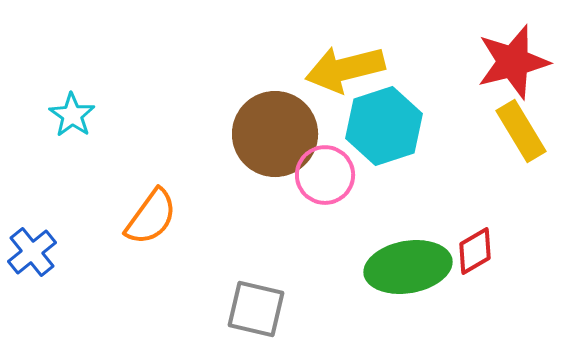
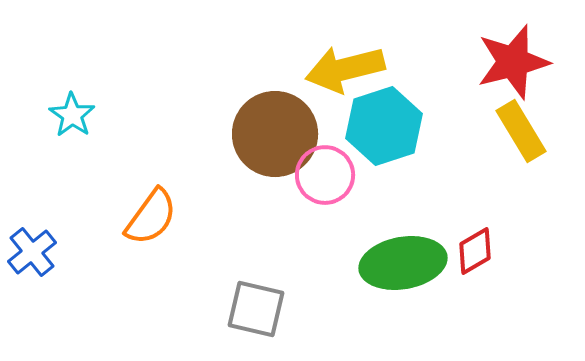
green ellipse: moved 5 px left, 4 px up
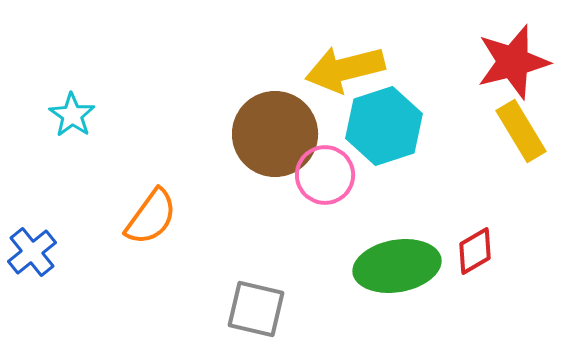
green ellipse: moved 6 px left, 3 px down
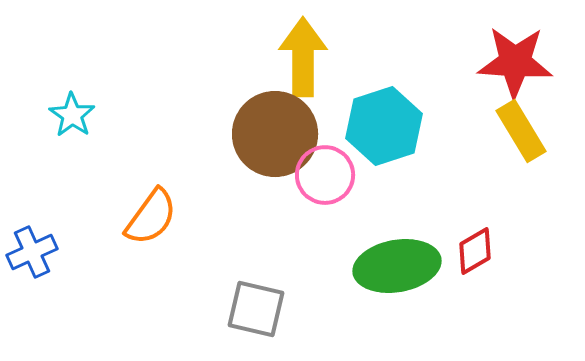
red star: moved 2 px right; rotated 18 degrees clockwise
yellow arrow: moved 42 px left, 12 px up; rotated 104 degrees clockwise
blue cross: rotated 15 degrees clockwise
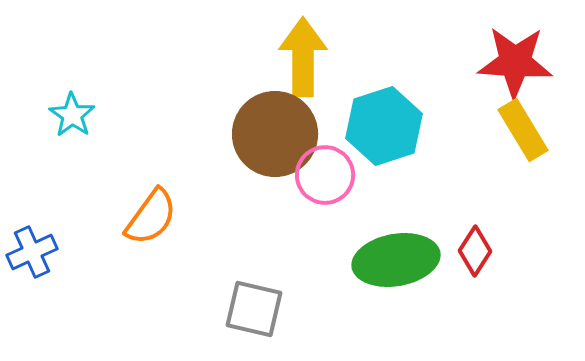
yellow rectangle: moved 2 px right, 1 px up
red diamond: rotated 27 degrees counterclockwise
green ellipse: moved 1 px left, 6 px up
gray square: moved 2 px left
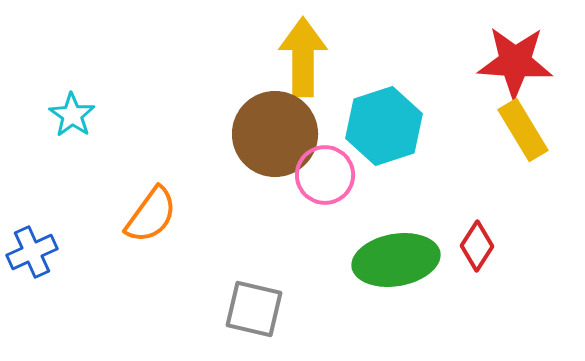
orange semicircle: moved 2 px up
red diamond: moved 2 px right, 5 px up
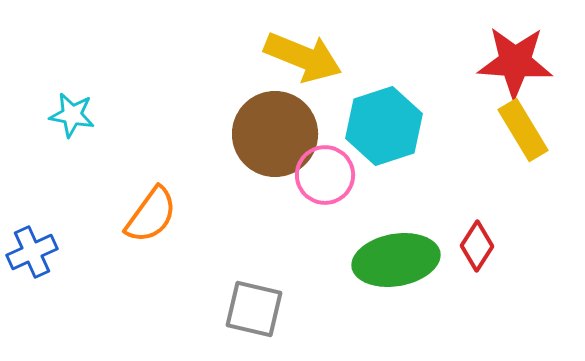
yellow arrow: rotated 112 degrees clockwise
cyan star: rotated 24 degrees counterclockwise
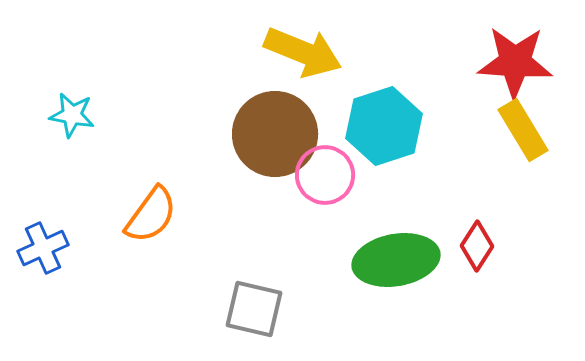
yellow arrow: moved 5 px up
blue cross: moved 11 px right, 4 px up
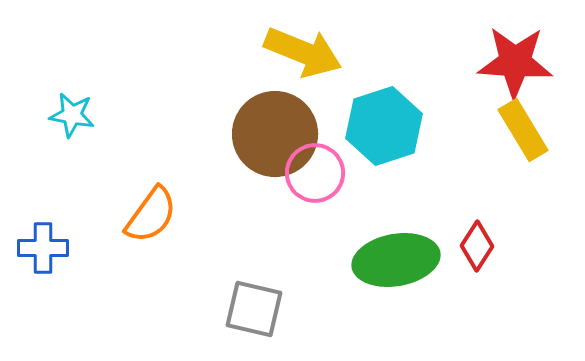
pink circle: moved 10 px left, 2 px up
blue cross: rotated 24 degrees clockwise
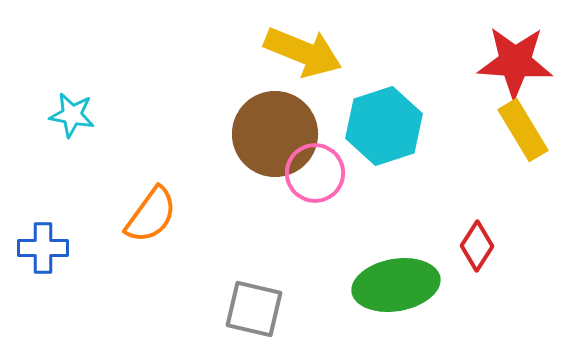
green ellipse: moved 25 px down
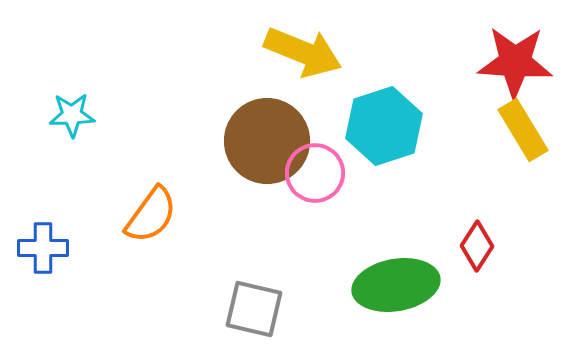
cyan star: rotated 12 degrees counterclockwise
brown circle: moved 8 px left, 7 px down
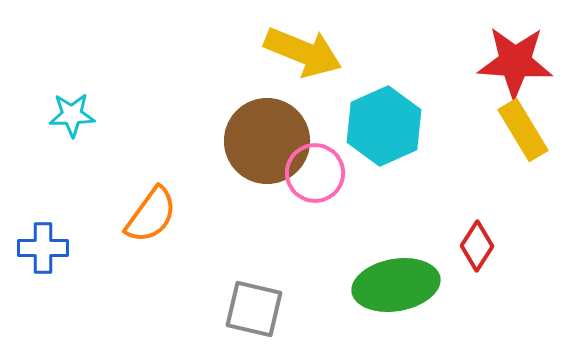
cyan hexagon: rotated 6 degrees counterclockwise
